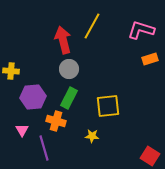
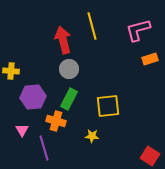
yellow line: rotated 44 degrees counterclockwise
pink L-shape: moved 3 px left; rotated 32 degrees counterclockwise
green rectangle: moved 1 px down
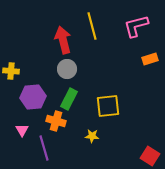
pink L-shape: moved 2 px left, 4 px up
gray circle: moved 2 px left
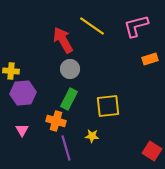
yellow line: rotated 40 degrees counterclockwise
red arrow: rotated 16 degrees counterclockwise
gray circle: moved 3 px right
purple hexagon: moved 10 px left, 4 px up
purple line: moved 22 px right
red square: moved 2 px right, 5 px up
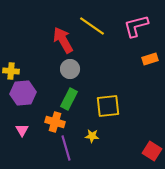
orange cross: moved 1 px left, 1 px down
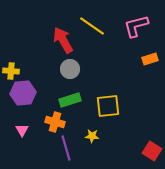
green rectangle: moved 1 px right, 1 px down; rotated 45 degrees clockwise
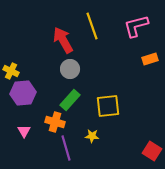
yellow line: rotated 36 degrees clockwise
yellow cross: rotated 21 degrees clockwise
green rectangle: rotated 30 degrees counterclockwise
pink triangle: moved 2 px right, 1 px down
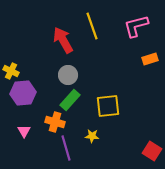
gray circle: moved 2 px left, 6 px down
